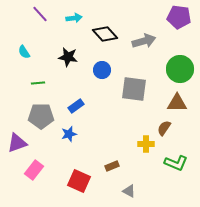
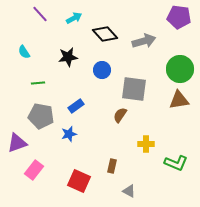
cyan arrow: rotated 21 degrees counterclockwise
black star: rotated 18 degrees counterclockwise
brown triangle: moved 2 px right, 3 px up; rotated 10 degrees counterclockwise
gray pentagon: rotated 10 degrees clockwise
brown semicircle: moved 44 px left, 13 px up
brown rectangle: rotated 56 degrees counterclockwise
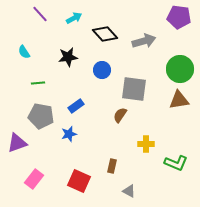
pink rectangle: moved 9 px down
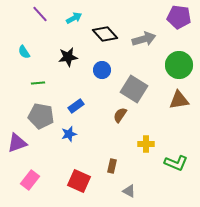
gray arrow: moved 2 px up
green circle: moved 1 px left, 4 px up
gray square: rotated 24 degrees clockwise
pink rectangle: moved 4 px left, 1 px down
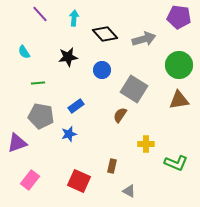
cyan arrow: rotated 56 degrees counterclockwise
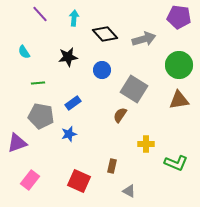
blue rectangle: moved 3 px left, 3 px up
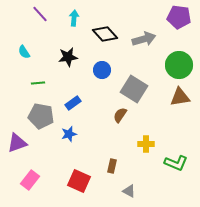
brown triangle: moved 1 px right, 3 px up
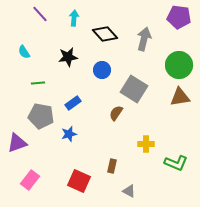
gray arrow: rotated 60 degrees counterclockwise
brown semicircle: moved 4 px left, 2 px up
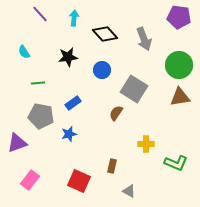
gray arrow: rotated 145 degrees clockwise
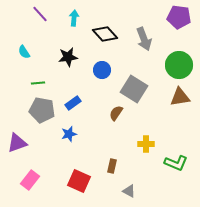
gray pentagon: moved 1 px right, 6 px up
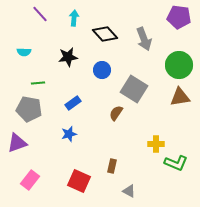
cyan semicircle: rotated 56 degrees counterclockwise
gray pentagon: moved 13 px left, 1 px up
yellow cross: moved 10 px right
